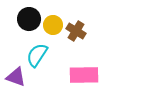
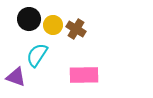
brown cross: moved 2 px up
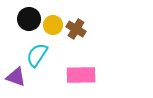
pink rectangle: moved 3 px left
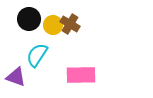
brown cross: moved 6 px left, 5 px up
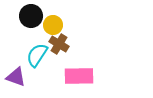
black circle: moved 2 px right, 3 px up
brown cross: moved 11 px left, 20 px down
pink rectangle: moved 2 px left, 1 px down
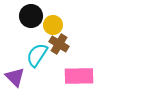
purple triangle: moved 1 px left; rotated 25 degrees clockwise
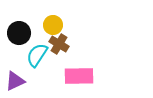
black circle: moved 12 px left, 17 px down
purple triangle: moved 4 px down; rotated 50 degrees clockwise
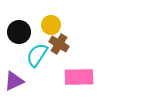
yellow circle: moved 2 px left
black circle: moved 1 px up
pink rectangle: moved 1 px down
purple triangle: moved 1 px left
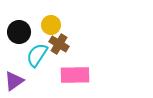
pink rectangle: moved 4 px left, 2 px up
purple triangle: rotated 10 degrees counterclockwise
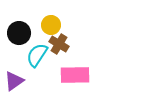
black circle: moved 1 px down
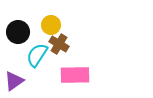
black circle: moved 1 px left, 1 px up
